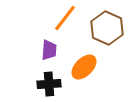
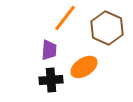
orange ellipse: rotated 12 degrees clockwise
black cross: moved 2 px right, 4 px up
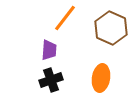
brown hexagon: moved 4 px right
orange ellipse: moved 17 px right, 11 px down; rotated 48 degrees counterclockwise
black cross: rotated 15 degrees counterclockwise
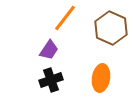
purple trapezoid: rotated 30 degrees clockwise
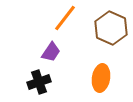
purple trapezoid: moved 2 px right, 2 px down
black cross: moved 12 px left, 2 px down
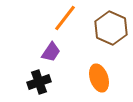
orange ellipse: moved 2 px left; rotated 28 degrees counterclockwise
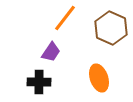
black cross: rotated 20 degrees clockwise
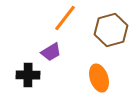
brown hexagon: moved 2 px down; rotated 20 degrees clockwise
purple trapezoid: rotated 25 degrees clockwise
black cross: moved 11 px left, 7 px up
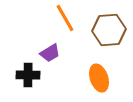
orange line: rotated 68 degrees counterclockwise
brown hexagon: moved 2 px left; rotated 12 degrees clockwise
purple trapezoid: moved 1 px left, 1 px down
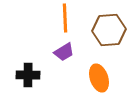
orange line: rotated 28 degrees clockwise
purple trapezoid: moved 14 px right, 1 px up
